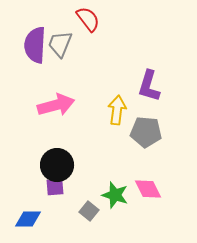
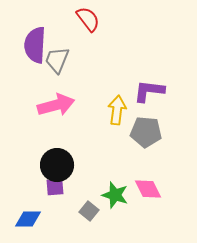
gray trapezoid: moved 3 px left, 16 px down
purple L-shape: moved 5 px down; rotated 80 degrees clockwise
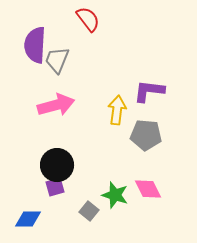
gray pentagon: moved 3 px down
purple square: rotated 12 degrees counterclockwise
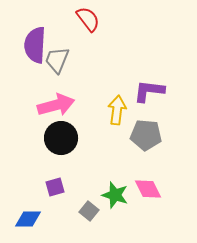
black circle: moved 4 px right, 27 px up
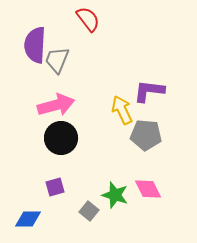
yellow arrow: moved 5 px right; rotated 32 degrees counterclockwise
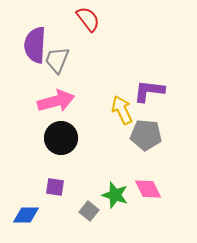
pink arrow: moved 4 px up
purple square: rotated 24 degrees clockwise
blue diamond: moved 2 px left, 4 px up
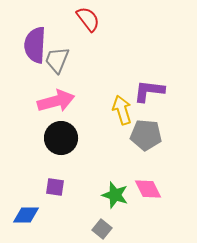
yellow arrow: rotated 8 degrees clockwise
gray square: moved 13 px right, 18 px down
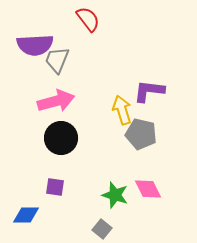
purple semicircle: rotated 96 degrees counterclockwise
gray pentagon: moved 5 px left, 1 px up; rotated 8 degrees clockwise
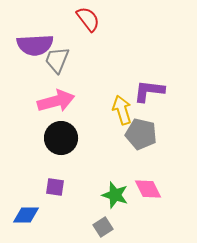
gray square: moved 1 px right, 2 px up; rotated 18 degrees clockwise
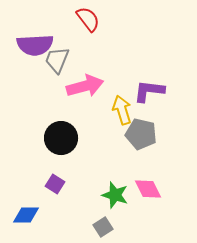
pink arrow: moved 29 px right, 15 px up
purple square: moved 3 px up; rotated 24 degrees clockwise
